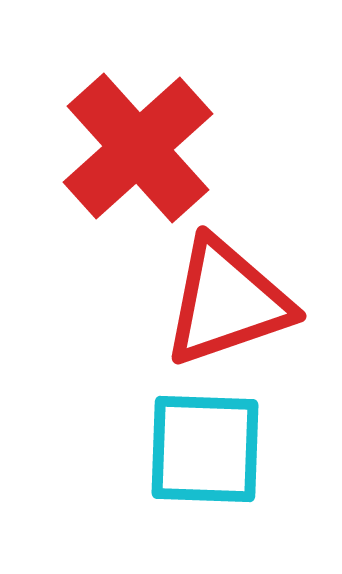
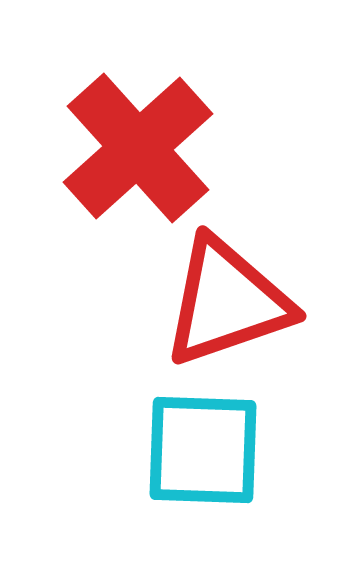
cyan square: moved 2 px left, 1 px down
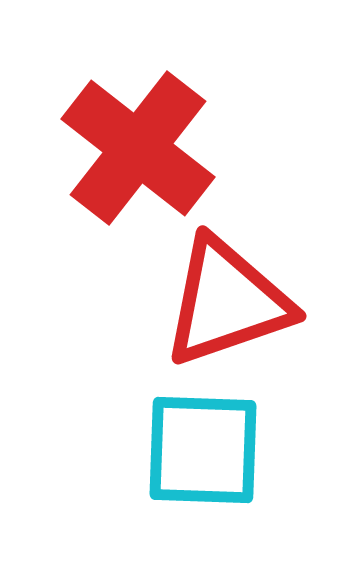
red cross: rotated 10 degrees counterclockwise
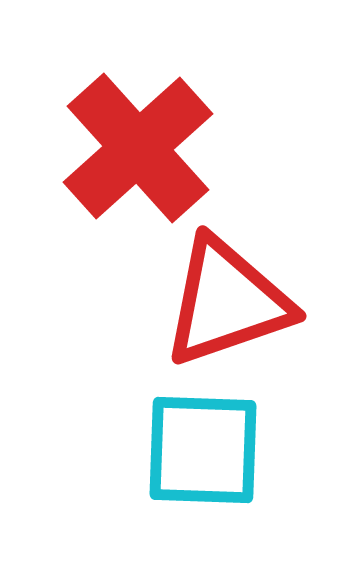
red cross: rotated 10 degrees clockwise
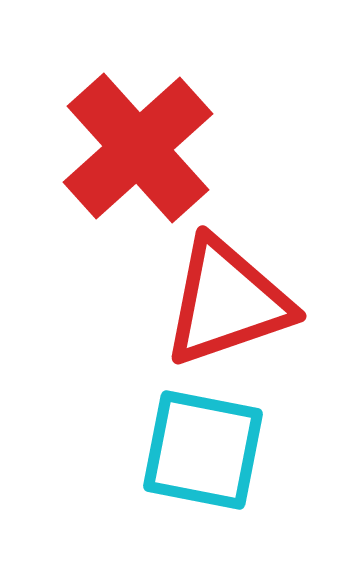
cyan square: rotated 9 degrees clockwise
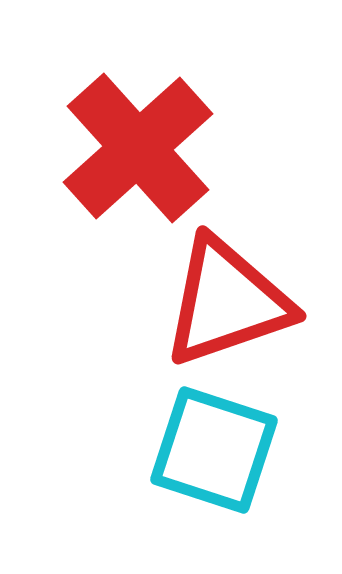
cyan square: moved 11 px right; rotated 7 degrees clockwise
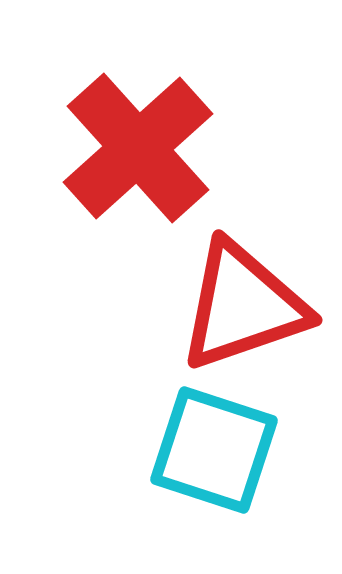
red triangle: moved 16 px right, 4 px down
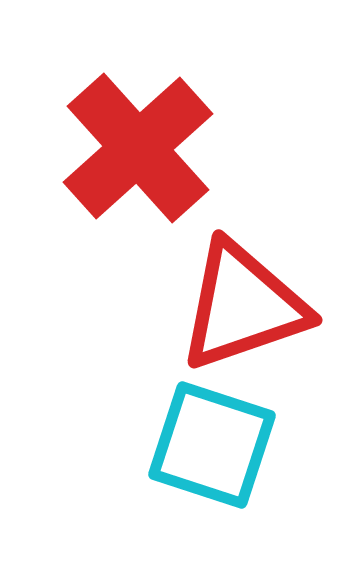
cyan square: moved 2 px left, 5 px up
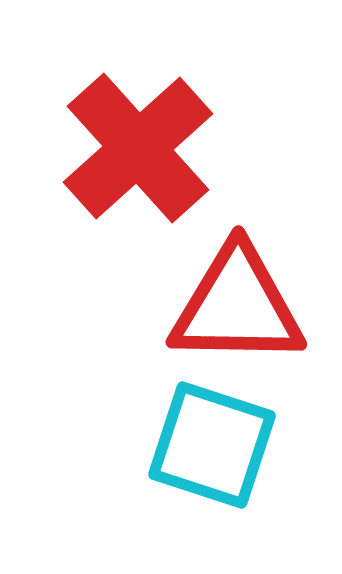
red triangle: moved 6 px left; rotated 20 degrees clockwise
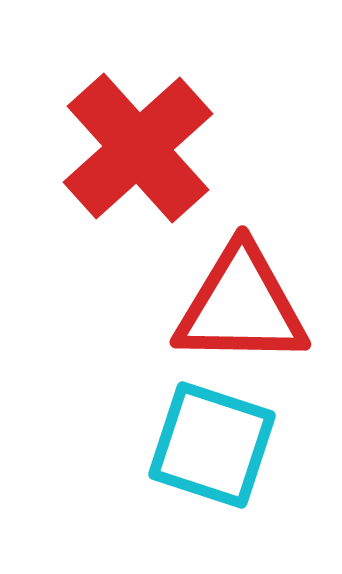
red triangle: moved 4 px right
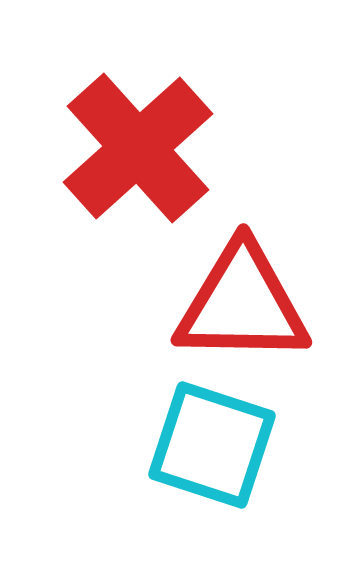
red triangle: moved 1 px right, 2 px up
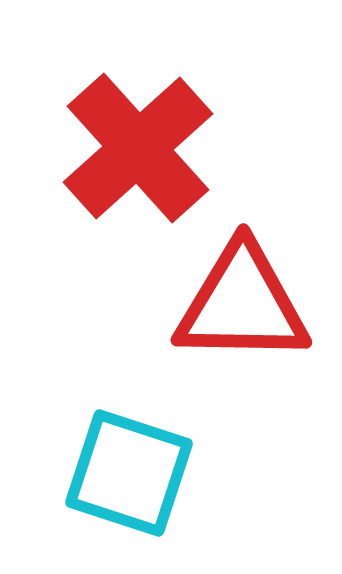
cyan square: moved 83 px left, 28 px down
